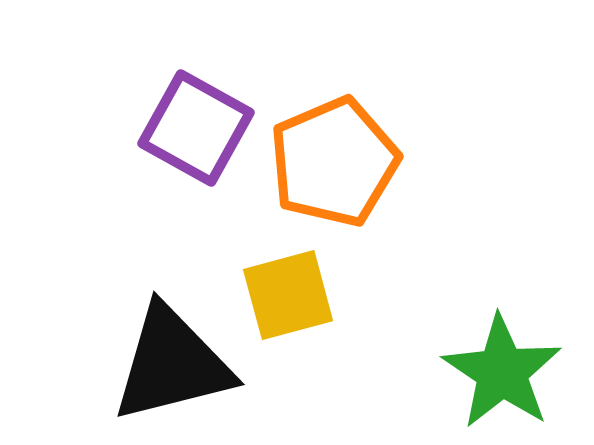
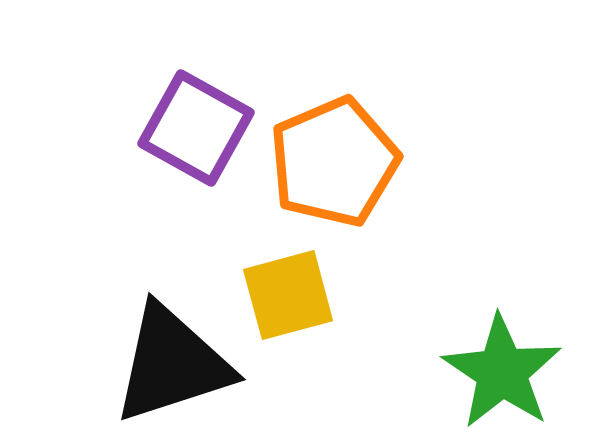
black triangle: rotated 4 degrees counterclockwise
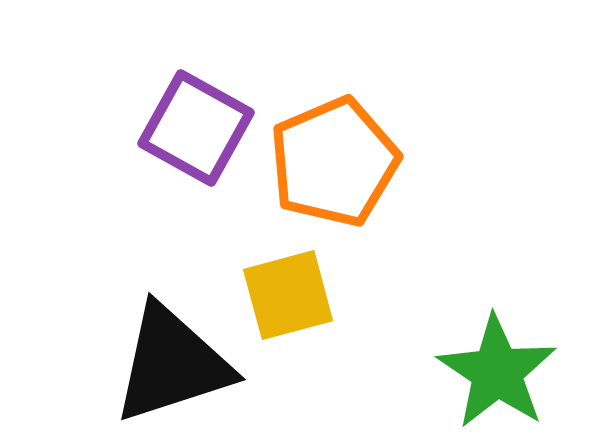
green star: moved 5 px left
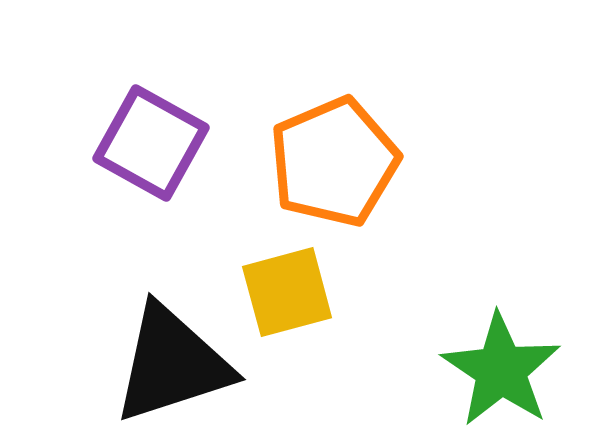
purple square: moved 45 px left, 15 px down
yellow square: moved 1 px left, 3 px up
green star: moved 4 px right, 2 px up
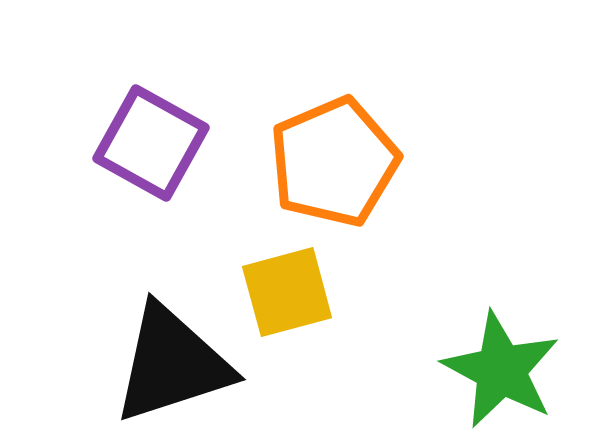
green star: rotated 6 degrees counterclockwise
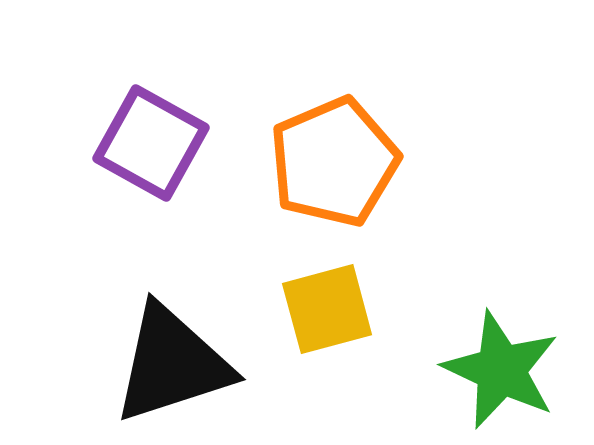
yellow square: moved 40 px right, 17 px down
green star: rotated 3 degrees counterclockwise
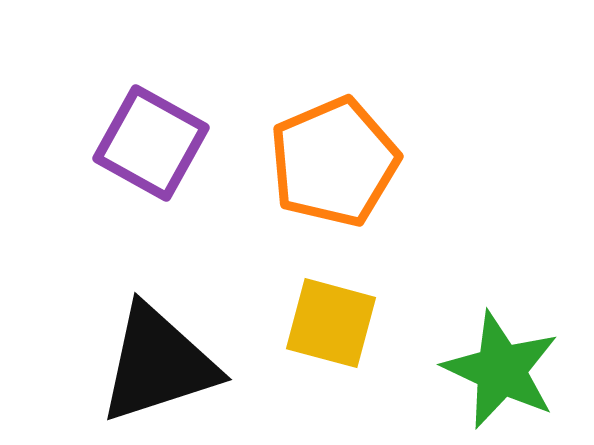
yellow square: moved 4 px right, 14 px down; rotated 30 degrees clockwise
black triangle: moved 14 px left
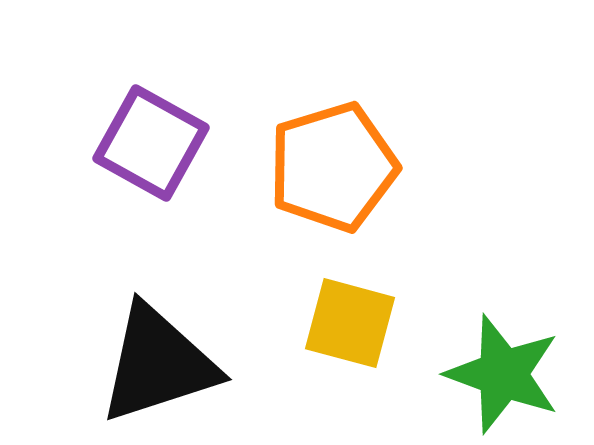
orange pentagon: moved 1 px left, 5 px down; rotated 6 degrees clockwise
yellow square: moved 19 px right
green star: moved 2 px right, 4 px down; rotated 5 degrees counterclockwise
